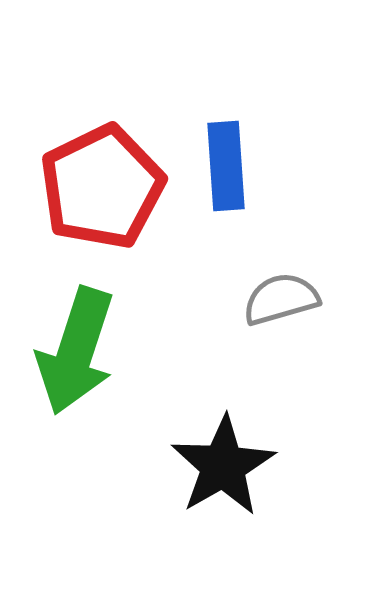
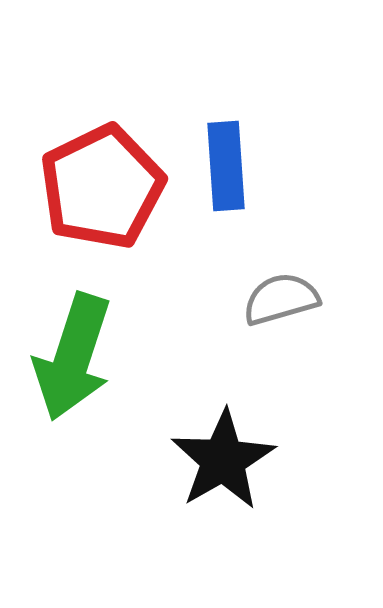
green arrow: moved 3 px left, 6 px down
black star: moved 6 px up
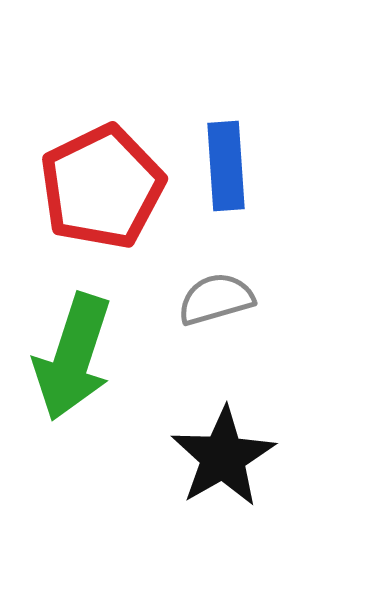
gray semicircle: moved 65 px left
black star: moved 3 px up
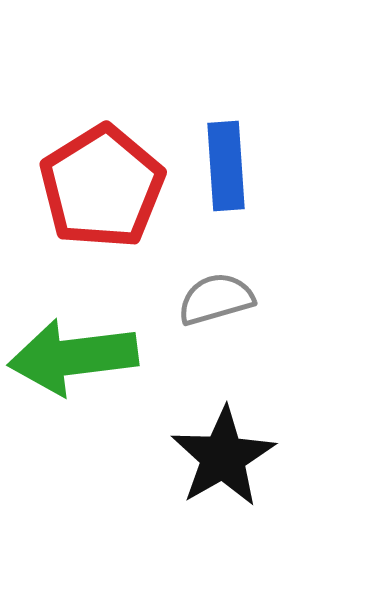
red pentagon: rotated 6 degrees counterclockwise
green arrow: rotated 65 degrees clockwise
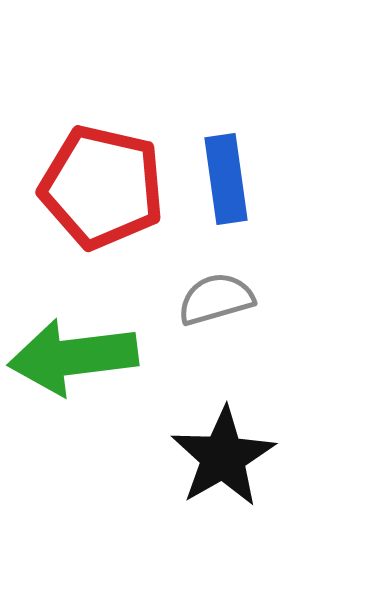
blue rectangle: moved 13 px down; rotated 4 degrees counterclockwise
red pentagon: rotated 27 degrees counterclockwise
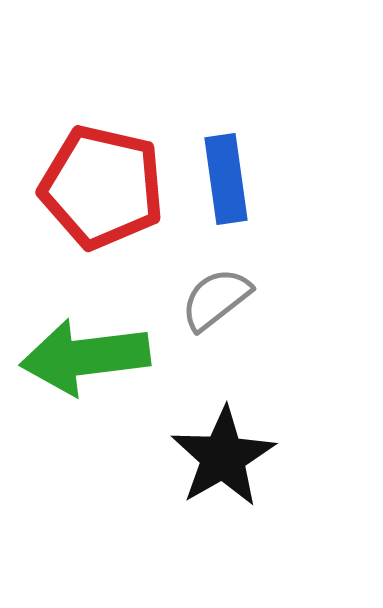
gray semicircle: rotated 22 degrees counterclockwise
green arrow: moved 12 px right
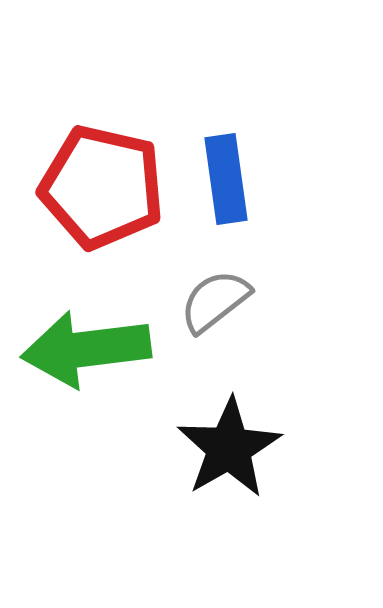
gray semicircle: moved 1 px left, 2 px down
green arrow: moved 1 px right, 8 px up
black star: moved 6 px right, 9 px up
